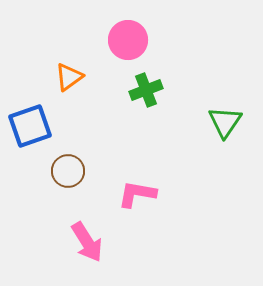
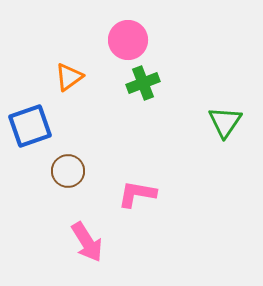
green cross: moved 3 px left, 7 px up
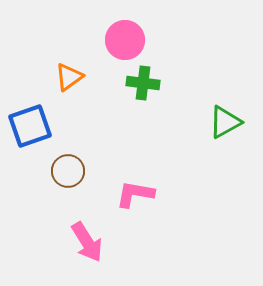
pink circle: moved 3 px left
green cross: rotated 28 degrees clockwise
green triangle: rotated 27 degrees clockwise
pink L-shape: moved 2 px left
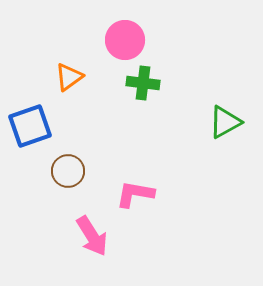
pink arrow: moved 5 px right, 6 px up
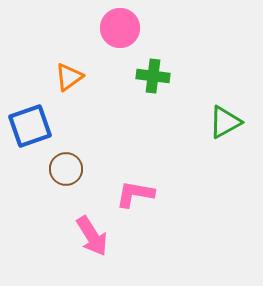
pink circle: moved 5 px left, 12 px up
green cross: moved 10 px right, 7 px up
brown circle: moved 2 px left, 2 px up
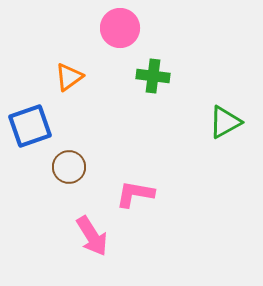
brown circle: moved 3 px right, 2 px up
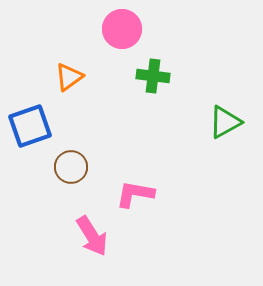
pink circle: moved 2 px right, 1 px down
brown circle: moved 2 px right
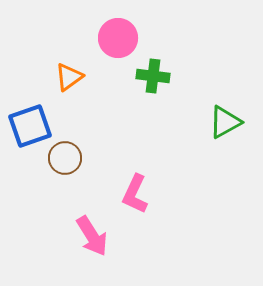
pink circle: moved 4 px left, 9 px down
brown circle: moved 6 px left, 9 px up
pink L-shape: rotated 75 degrees counterclockwise
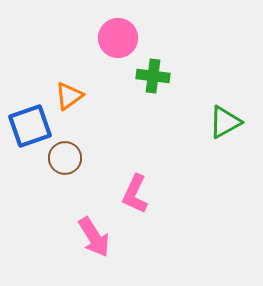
orange triangle: moved 19 px down
pink arrow: moved 2 px right, 1 px down
